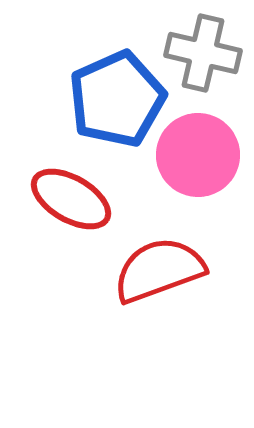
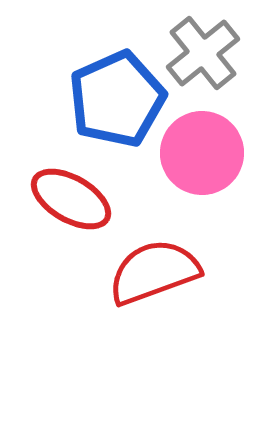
gray cross: rotated 38 degrees clockwise
pink circle: moved 4 px right, 2 px up
red semicircle: moved 5 px left, 2 px down
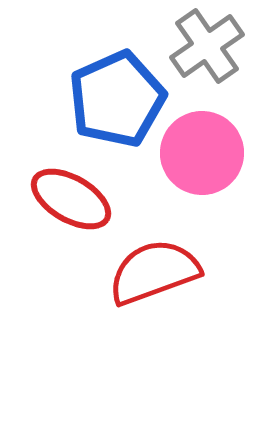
gray cross: moved 4 px right, 7 px up; rotated 4 degrees clockwise
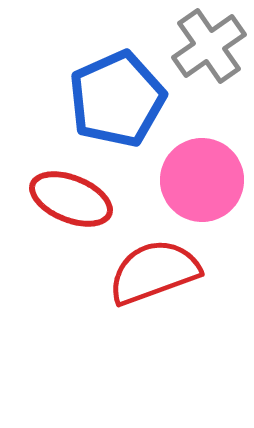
gray cross: moved 2 px right
pink circle: moved 27 px down
red ellipse: rotated 8 degrees counterclockwise
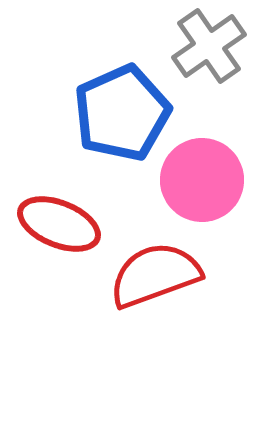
blue pentagon: moved 5 px right, 14 px down
red ellipse: moved 12 px left, 25 px down
red semicircle: moved 1 px right, 3 px down
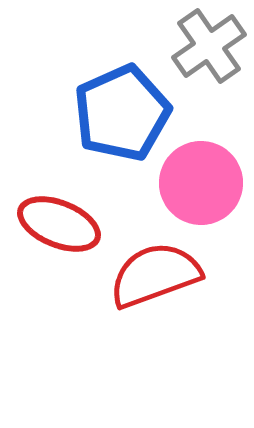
pink circle: moved 1 px left, 3 px down
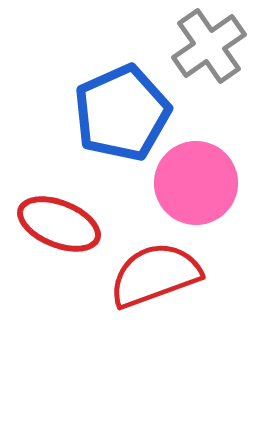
pink circle: moved 5 px left
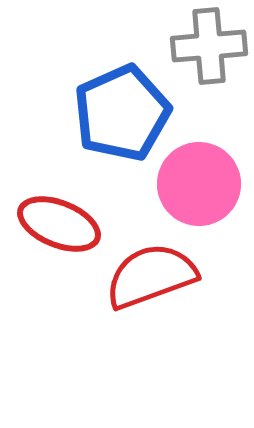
gray cross: rotated 30 degrees clockwise
pink circle: moved 3 px right, 1 px down
red semicircle: moved 4 px left, 1 px down
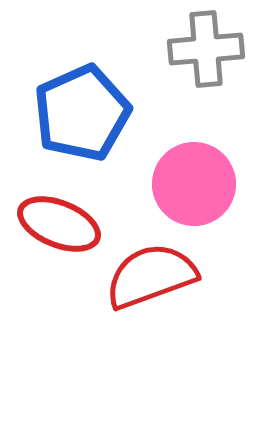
gray cross: moved 3 px left, 3 px down
blue pentagon: moved 40 px left
pink circle: moved 5 px left
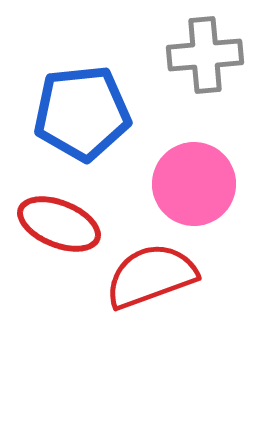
gray cross: moved 1 px left, 6 px down
blue pentagon: rotated 18 degrees clockwise
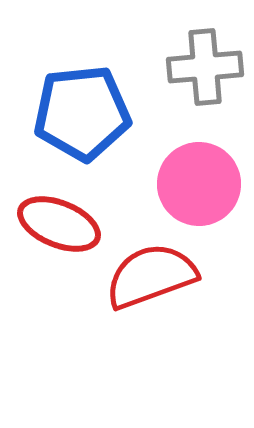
gray cross: moved 12 px down
pink circle: moved 5 px right
